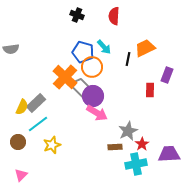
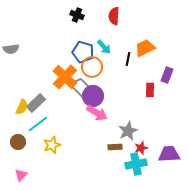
red star: moved 1 px left, 4 px down; rotated 16 degrees clockwise
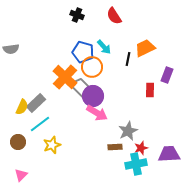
red semicircle: rotated 36 degrees counterclockwise
cyan line: moved 2 px right
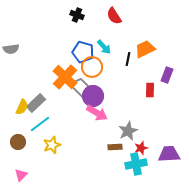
orange trapezoid: moved 1 px down
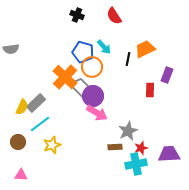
pink triangle: rotated 48 degrees clockwise
